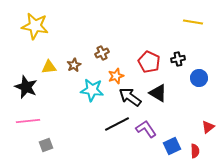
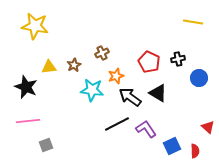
red triangle: rotated 40 degrees counterclockwise
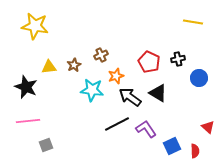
brown cross: moved 1 px left, 2 px down
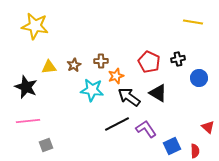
brown cross: moved 6 px down; rotated 24 degrees clockwise
black arrow: moved 1 px left
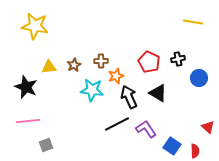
black arrow: rotated 30 degrees clockwise
blue square: rotated 30 degrees counterclockwise
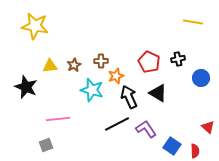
yellow triangle: moved 1 px right, 1 px up
blue circle: moved 2 px right
cyan star: rotated 10 degrees clockwise
pink line: moved 30 px right, 2 px up
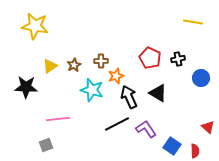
red pentagon: moved 1 px right, 4 px up
yellow triangle: rotated 28 degrees counterclockwise
black star: rotated 20 degrees counterclockwise
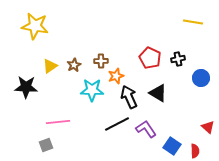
cyan star: rotated 15 degrees counterclockwise
pink line: moved 3 px down
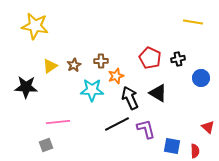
black arrow: moved 1 px right, 1 px down
purple L-shape: rotated 20 degrees clockwise
blue square: rotated 24 degrees counterclockwise
